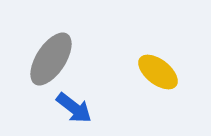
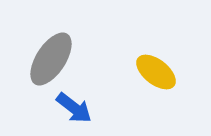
yellow ellipse: moved 2 px left
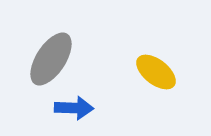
blue arrow: rotated 36 degrees counterclockwise
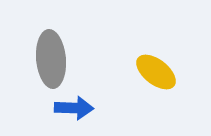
gray ellipse: rotated 38 degrees counterclockwise
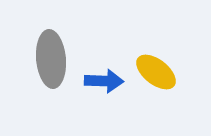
blue arrow: moved 30 px right, 27 px up
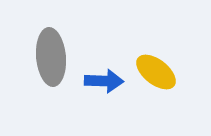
gray ellipse: moved 2 px up
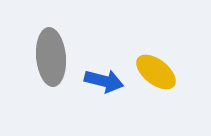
blue arrow: rotated 12 degrees clockwise
